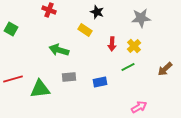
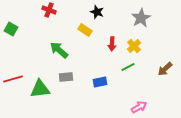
gray star: rotated 24 degrees counterclockwise
green arrow: rotated 24 degrees clockwise
gray rectangle: moved 3 px left
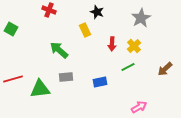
yellow rectangle: rotated 32 degrees clockwise
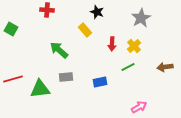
red cross: moved 2 px left; rotated 16 degrees counterclockwise
yellow rectangle: rotated 16 degrees counterclockwise
brown arrow: moved 2 px up; rotated 35 degrees clockwise
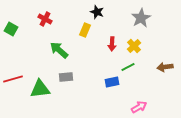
red cross: moved 2 px left, 9 px down; rotated 24 degrees clockwise
yellow rectangle: rotated 64 degrees clockwise
blue rectangle: moved 12 px right
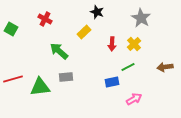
gray star: rotated 12 degrees counterclockwise
yellow rectangle: moved 1 px left, 2 px down; rotated 24 degrees clockwise
yellow cross: moved 2 px up
green arrow: moved 1 px down
green triangle: moved 2 px up
pink arrow: moved 5 px left, 8 px up
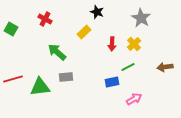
green arrow: moved 2 px left, 1 px down
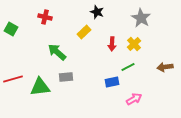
red cross: moved 2 px up; rotated 16 degrees counterclockwise
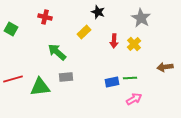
black star: moved 1 px right
red arrow: moved 2 px right, 3 px up
green line: moved 2 px right, 11 px down; rotated 24 degrees clockwise
